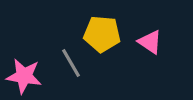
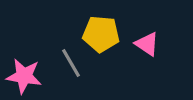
yellow pentagon: moved 1 px left
pink triangle: moved 3 px left, 2 px down
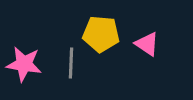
gray line: rotated 32 degrees clockwise
pink star: moved 12 px up
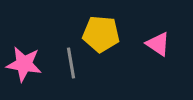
pink triangle: moved 11 px right
gray line: rotated 12 degrees counterclockwise
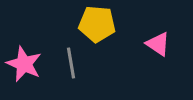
yellow pentagon: moved 4 px left, 10 px up
pink star: rotated 15 degrees clockwise
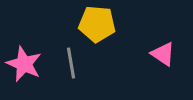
pink triangle: moved 5 px right, 10 px down
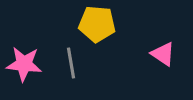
pink star: rotated 18 degrees counterclockwise
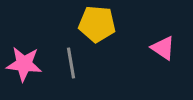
pink triangle: moved 6 px up
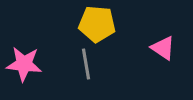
gray line: moved 15 px right, 1 px down
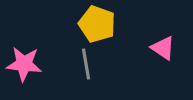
yellow pentagon: rotated 15 degrees clockwise
